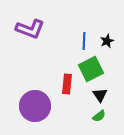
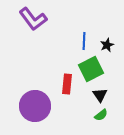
purple L-shape: moved 3 px right, 10 px up; rotated 32 degrees clockwise
black star: moved 4 px down
green semicircle: moved 2 px right, 1 px up
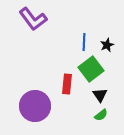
blue line: moved 1 px down
green square: rotated 10 degrees counterclockwise
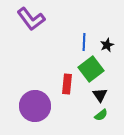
purple L-shape: moved 2 px left
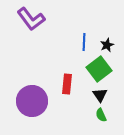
green square: moved 8 px right
purple circle: moved 3 px left, 5 px up
green semicircle: rotated 104 degrees clockwise
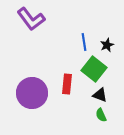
blue line: rotated 12 degrees counterclockwise
green square: moved 5 px left; rotated 15 degrees counterclockwise
black triangle: rotated 35 degrees counterclockwise
purple circle: moved 8 px up
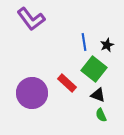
red rectangle: moved 1 px up; rotated 54 degrees counterclockwise
black triangle: moved 2 px left
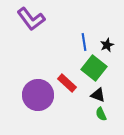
green square: moved 1 px up
purple circle: moved 6 px right, 2 px down
green semicircle: moved 1 px up
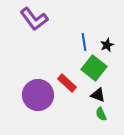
purple L-shape: moved 3 px right
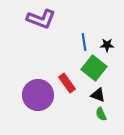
purple L-shape: moved 7 px right; rotated 32 degrees counterclockwise
black star: rotated 24 degrees clockwise
red rectangle: rotated 12 degrees clockwise
